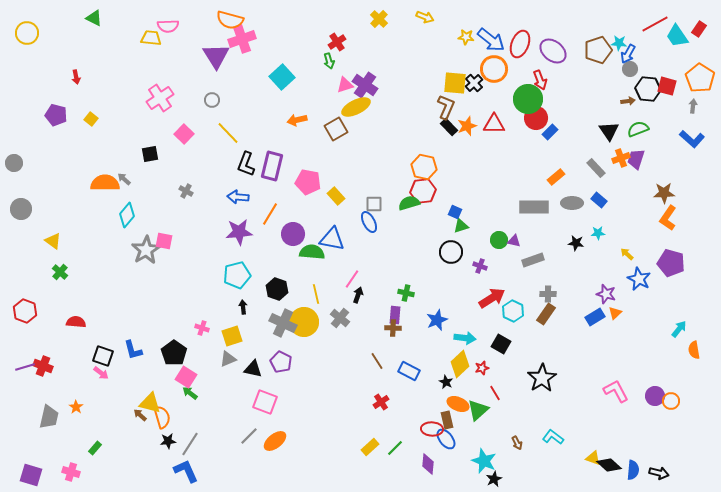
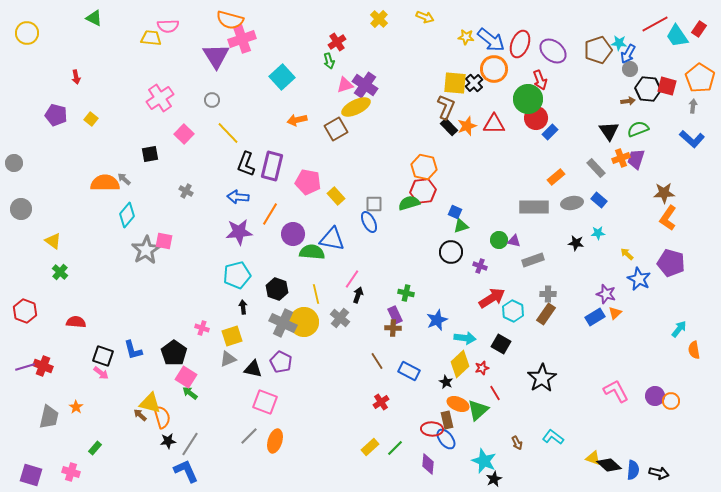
gray ellipse at (572, 203): rotated 10 degrees counterclockwise
purple rectangle at (395, 315): rotated 30 degrees counterclockwise
orange ellipse at (275, 441): rotated 35 degrees counterclockwise
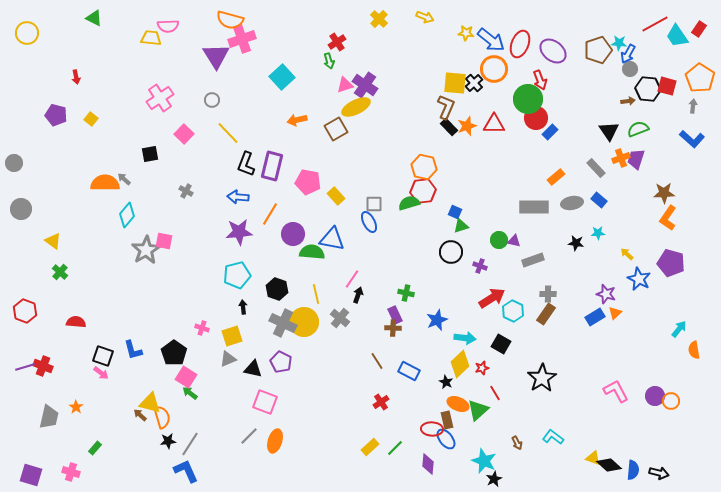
yellow star at (466, 37): moved 4 px up
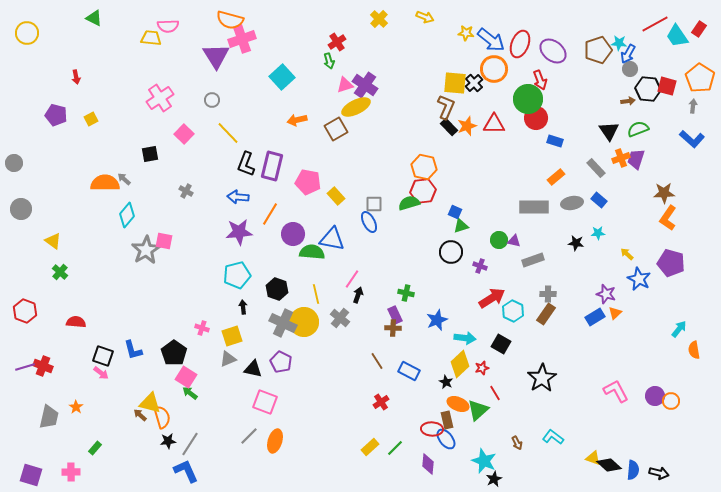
yellow square at (91, 119): rotated 24 degrees clockwise
blue rectangle at (550, 132): moved 5 px right, 9 px down; rotated 63 degrees clockwise
pink cross at (71, 472): rotated 18 degrees counterclockwise
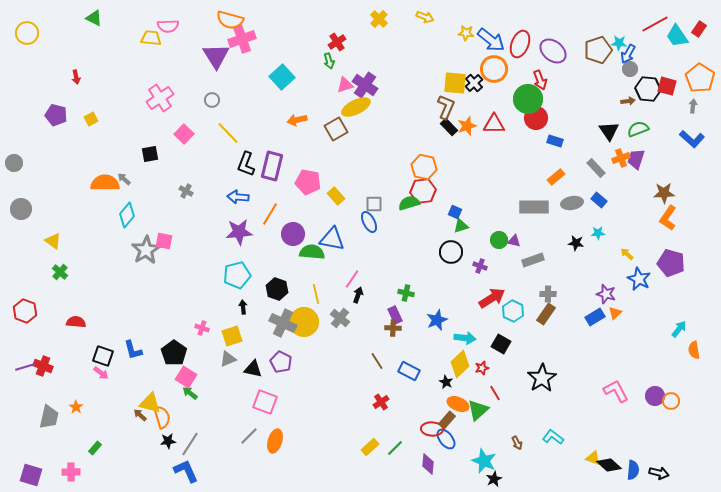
brown rectangle at (447, 420): rotated 54 degrees clockwise
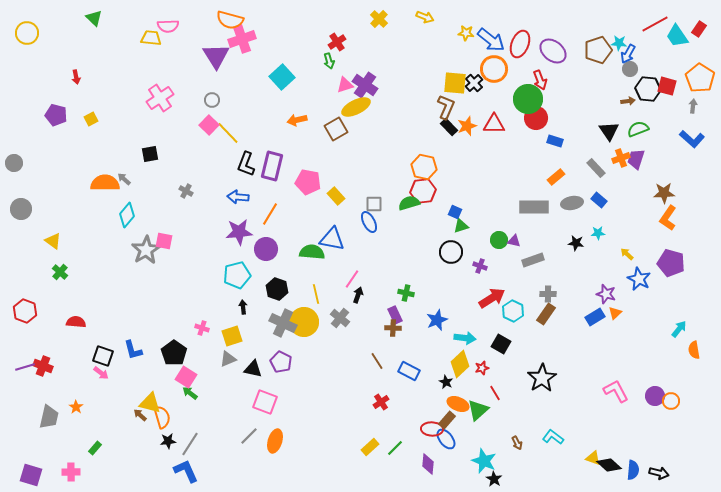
green triangle at (94, 18): rotated 18 degrees clockwise
pink square at (184, 134): moved 25 px right, 9 px up
purple circle at (293, 234): moved 27 px left, 15 px down
black star at (494, 479): rotated 14 degrees counterclockwise
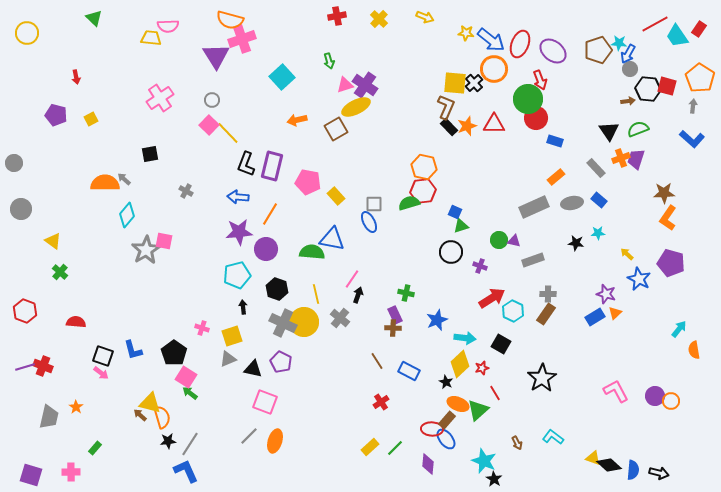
red cross at (337, 42): moved 26 px up; rotated 24 degrees clockwise
gray rectangle at (534, 207): rotated 24 degrees counterclockwise
